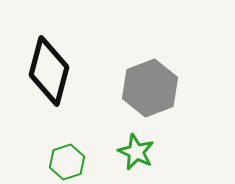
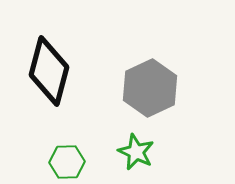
gray hexagon: rotated 4 degrees counterclockwise
green hexagon: rotated 16 degrees clockwise
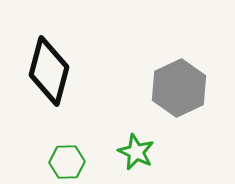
gray hexagon: moved 29 px right
